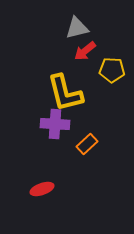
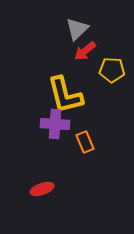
gray triangle: moved 1 px down; rotated 30 degrees counterclockwise
yellow L-shape: moved 2 px down
orange rectangle: moved 2 px left, 2 px up; rotated 70 degrees counterclockwise
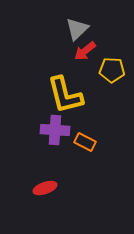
purple cross: moved 6 px down
orange rectangle: rotated 40 degrees counterclockwise
red ellipse: moved 3 px right, 1 px up
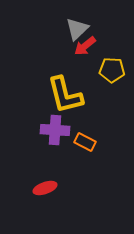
red arrow: moved 5 px up
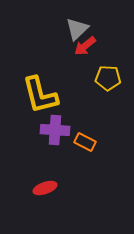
yellow pentagon: moved 4 px left, 8 px down
yellow L-shape: moved 25 px left
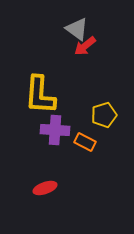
gray triangle: rotated 40 degrees counterclockwise
yellow pentagon: moved 4 px left, 37 px down; rotated 20 degrees counterclockwise
yellow L-shape: rotated 18 degrees clockwise
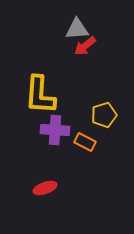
gray triangle: rotated 40 degrees counterclockwise
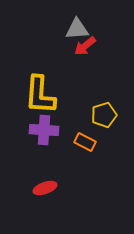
purple cross: moved 11 px left
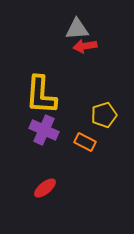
red arrow: rotated 30 degrees clockwise
yellow L-shape: moved 1 px right
purple cross: rotated 20 degrees clockwise
red ellipse: rotated 20 degrees counterclockwise
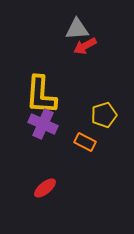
red arrow: rotated 20 degrees counterclockwise
purple cross: moved 1 px left, 6 px up
